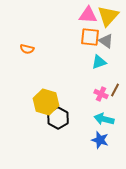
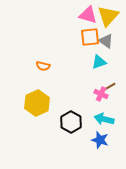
pink triangle: rotated 12 degrees clockwise
orange square: rotated 12 degrees counterclockwise
orange semicircle: moved 16 px right, 17 px down
brown line: moved 6 px left, 3 px up; rotated 32 degrees clockwise
yellow hexagon: moved 9 px left, 1 px down; rotated 20 degrees clockwise
black hexagon: moved 13 px right, 4 px down
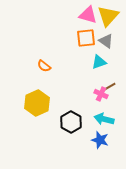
orange square: moved 4 px left, 1 px down
orange semicircle: moved 1 px right; rotated 24 degrees clockwise
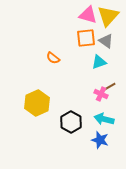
orange semicircle: moved 9 px right, 8 px up
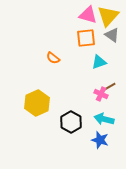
gray triangle: moved 6 px right, 6 px up
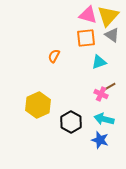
orange semicircle: moved 1 px right, 2 px up; rotated 80 degrees clockwise
yellow hexagon: moved 1 px right, 2 px down
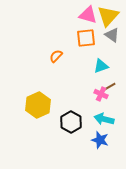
orange semicircle: moved 2 px right; rotated 16 degrees clockwise
cyan triangle: moved 2 px right, 4 px down
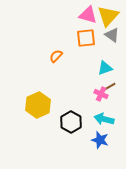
cyan triangle: moved 4 px right, 2 px down
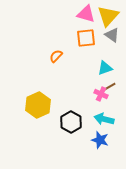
pink triangle: moved 2 px left, 1 px up
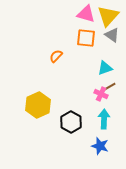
orange square: rotated 12 degrees clockwise
cyan arrow: rotated 78 degrees clockwise
blue star: moved 6 px down
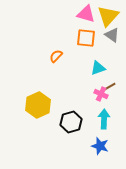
cyan triangle: moved 7 px left
black hexagon: rotated 15 degrees clockwise
